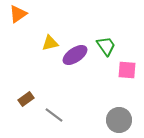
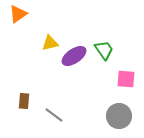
green trapezoid: moved 2 px left, 4 px down
purple ellipse: moved 1 px left, 1 px down
pink square: moved 1 px left, 9 px down
brown rectangle: moved 2 px left, 2 px down; rotated 49 degrees counterclockwise
gray circle: moved 4 px up
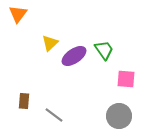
orange triangle: rotated 18 degrees counterclockwise
yellow triangle: rotated 30 degrees counterclockwise
